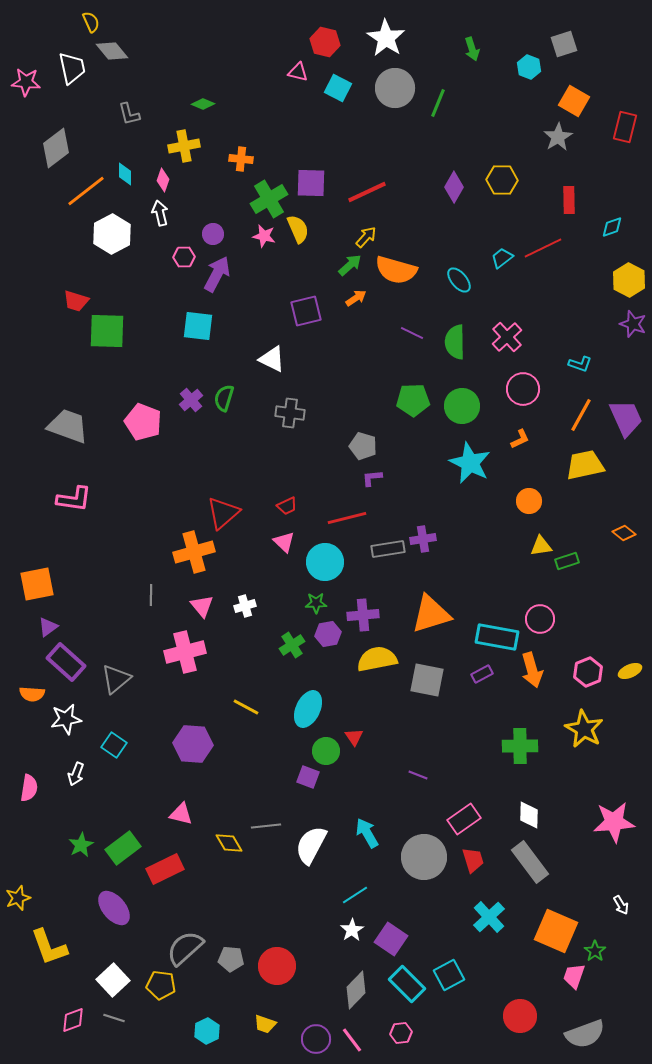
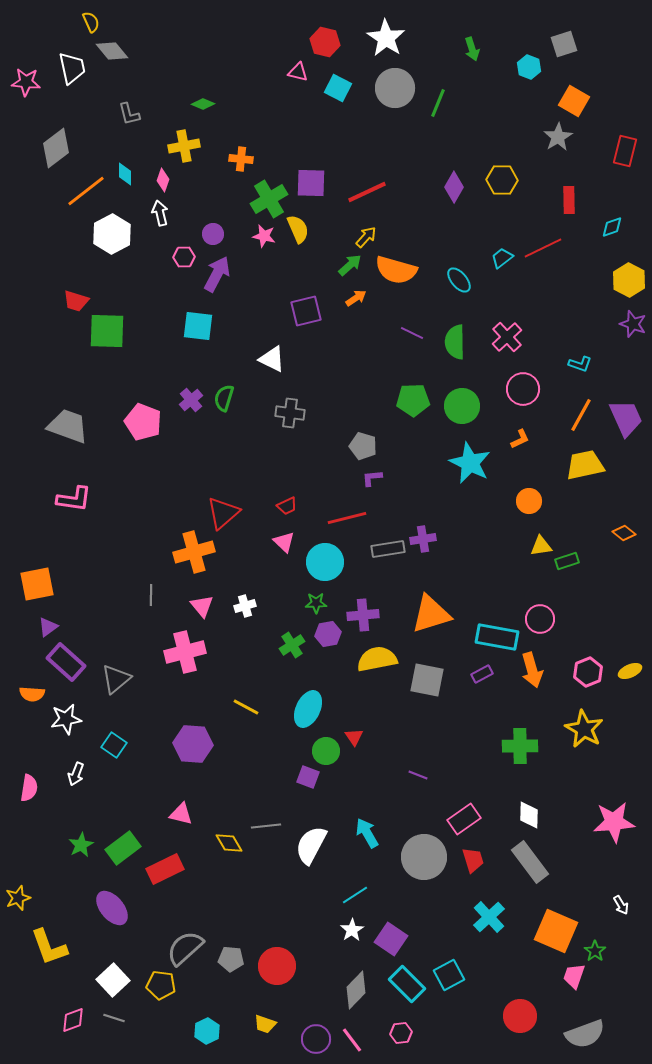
red rectangle at (625, 127): moved 24 px down
purple ellipse at (114, 908): moved 2 px left
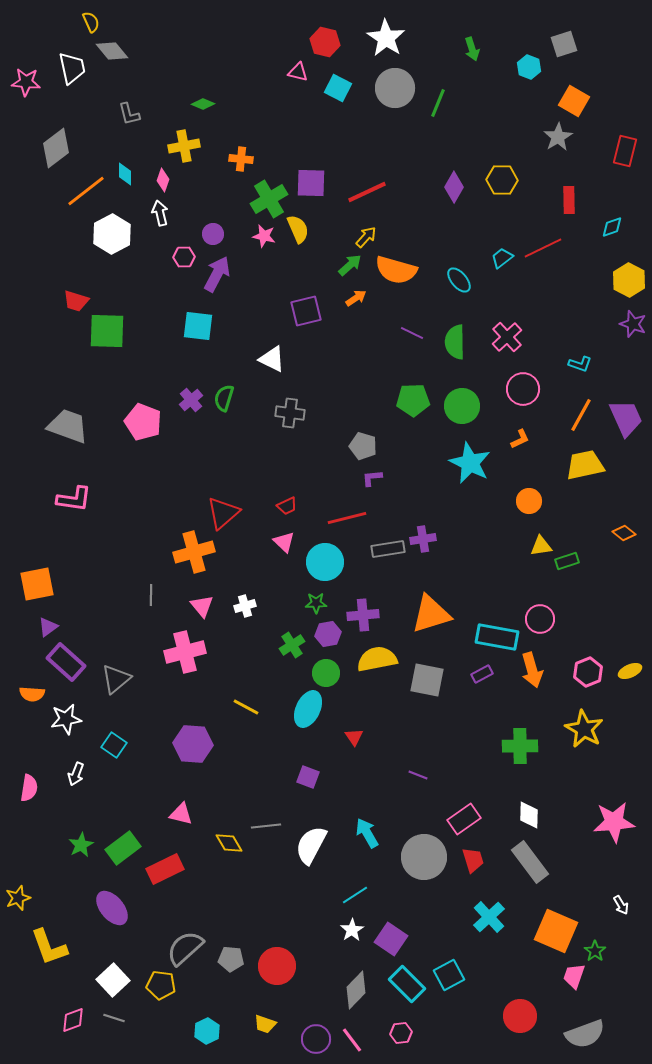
green circle at (326, 751): moved 78 px up
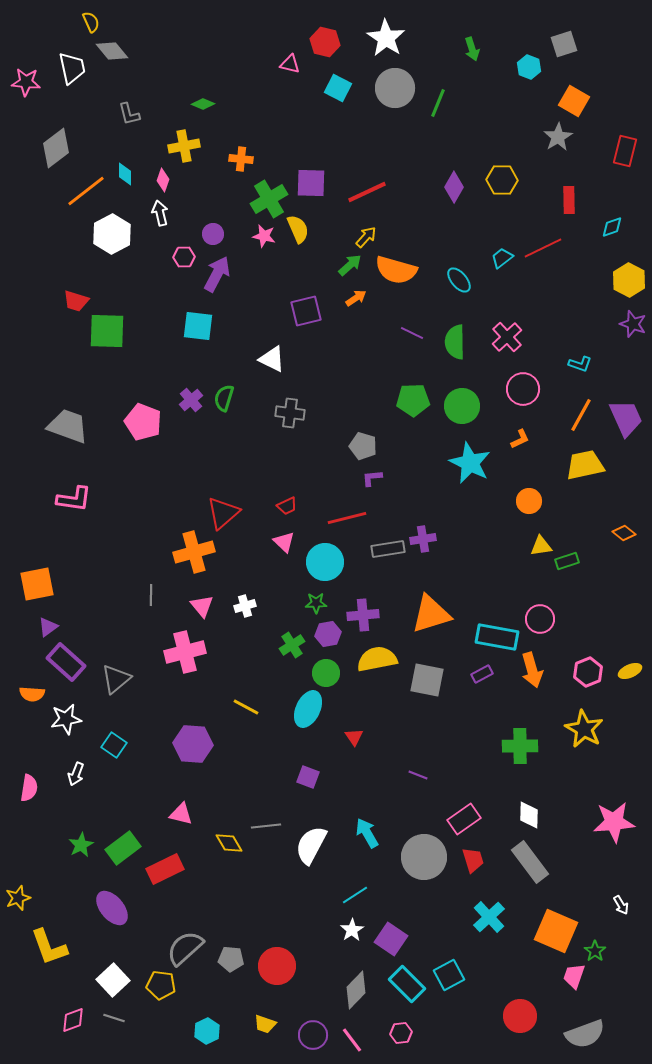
pink triangle at (298, 72): moved 8 px left, 8 px up
purple circle at (316, 1039): moved 3 px left, 4 px up
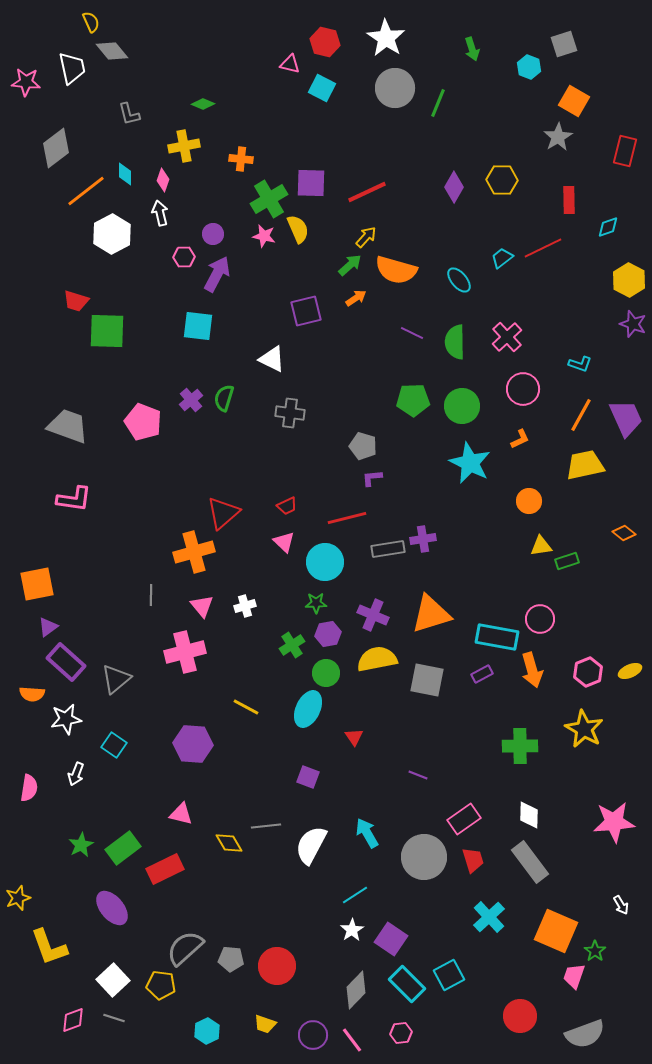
cyan square at (338, 88): moved 16 px left
cyan diamond at (612, 227): moved 4 px left
purple cross at (363, 615): moved 10 px right; rotated 28 degrees clockwise
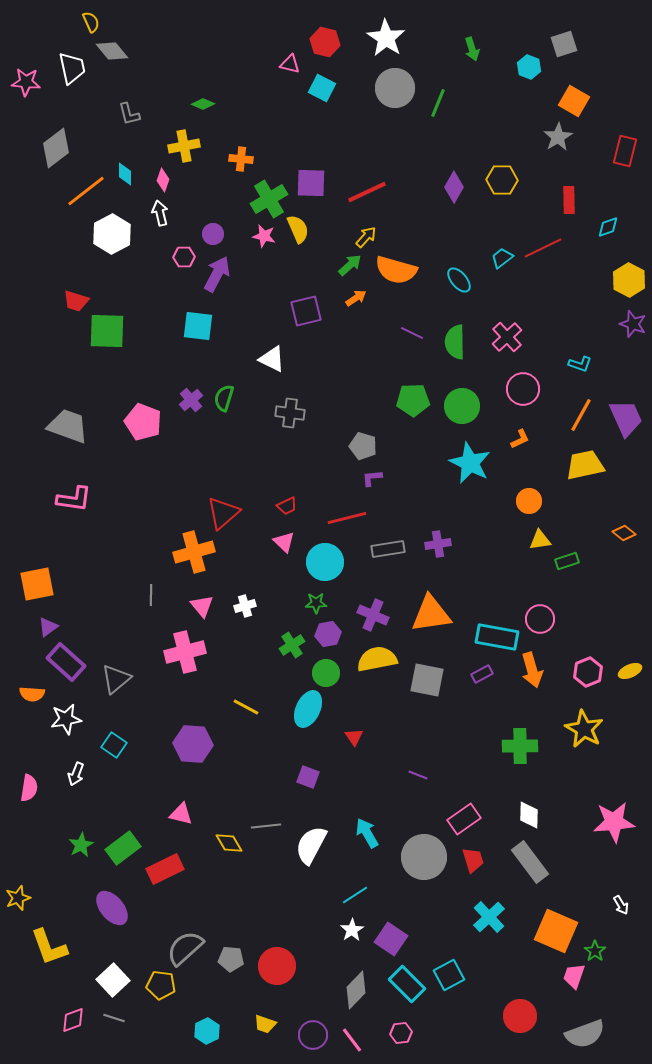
purple cross at (423, 539): moved 15 px right, 5 px down
yellow triangle at (541, 546): moved 1 px left, 6 px up
orange triangle at (431, 614): rotated 9 degrees clockwise
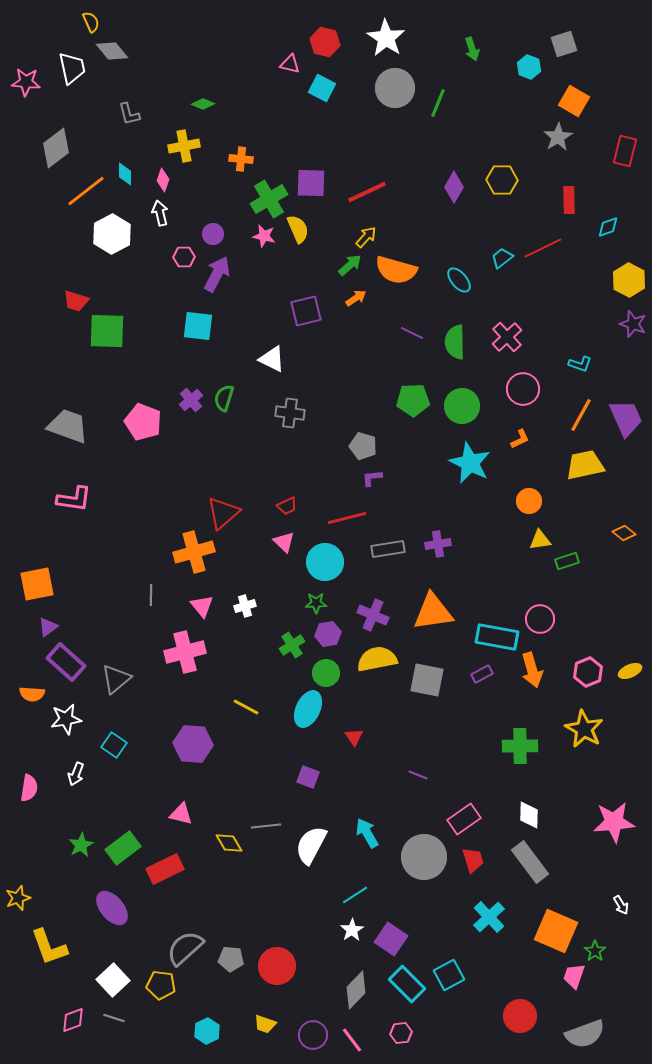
orange triangle at (431, 614): moved 2 px right, 2 px up
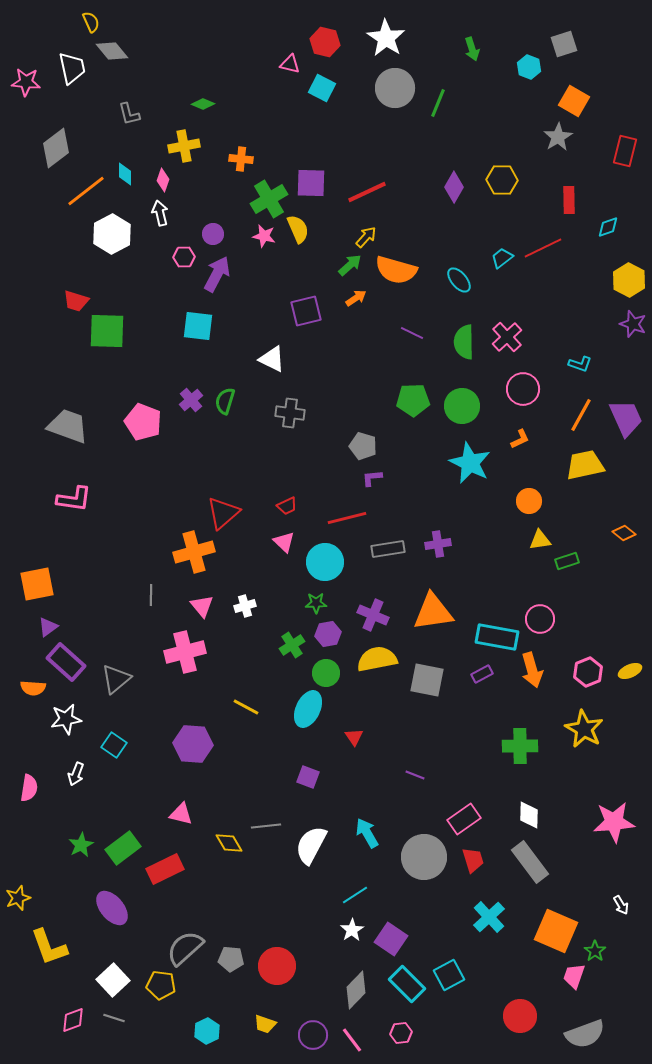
green semicircle at (455, 342): moved 9 px right
green semicircle at (224, 398): moved 1 px right, 3 px down
orange semicircle at (32, 694): moved 1 px right, 6 px up
purple line at (418, 775): moved 3 px left
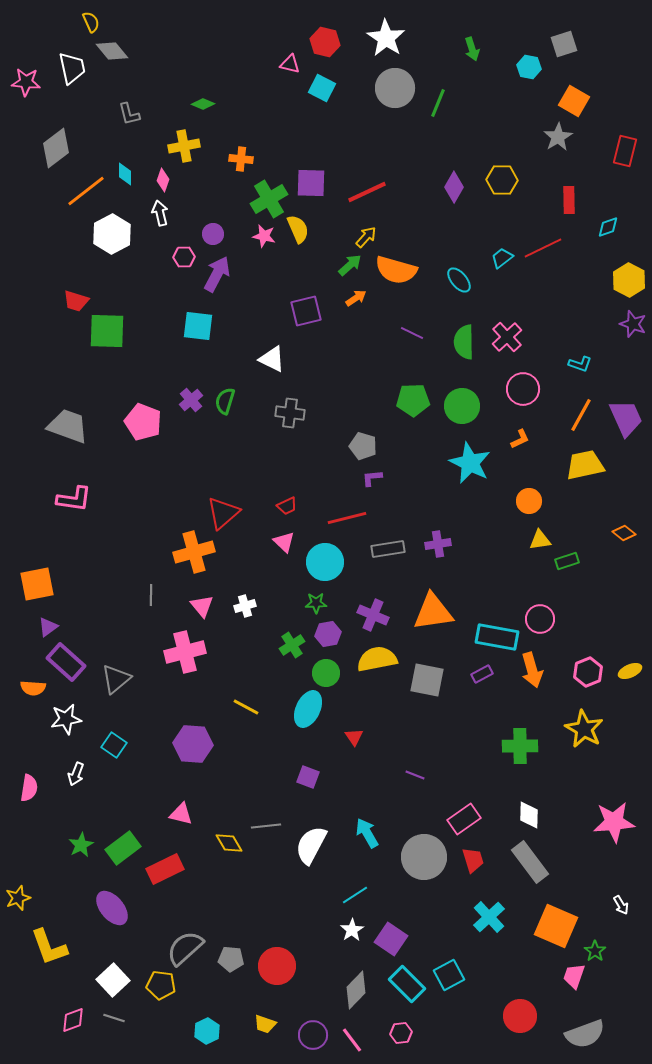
cyan hexagon at (529, 67): rotated 10 degrees counterclockwise
orange square at (556, 931): moved 5 px up
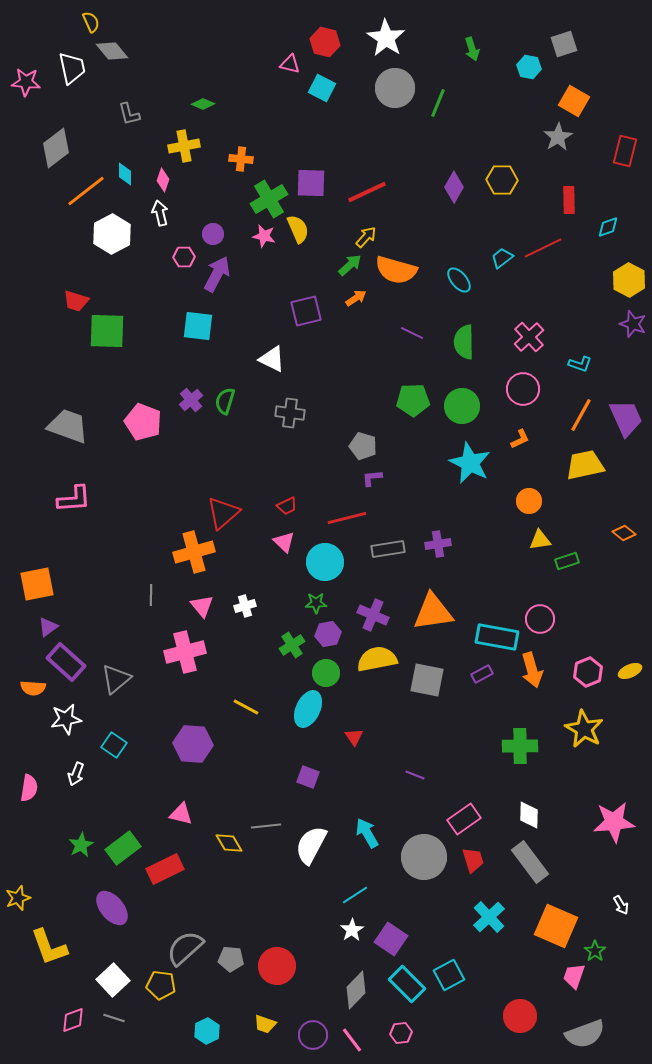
pink cross at (507, 337): moved 22 px right
pink L-shape at (74, 499): rotated 12 degrees counterclockwise
